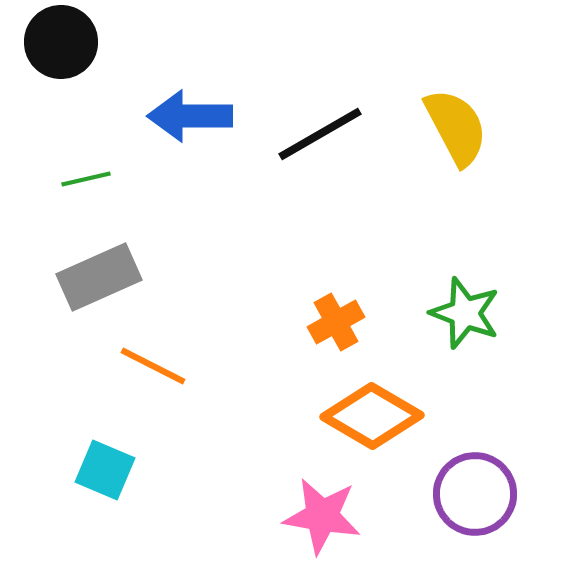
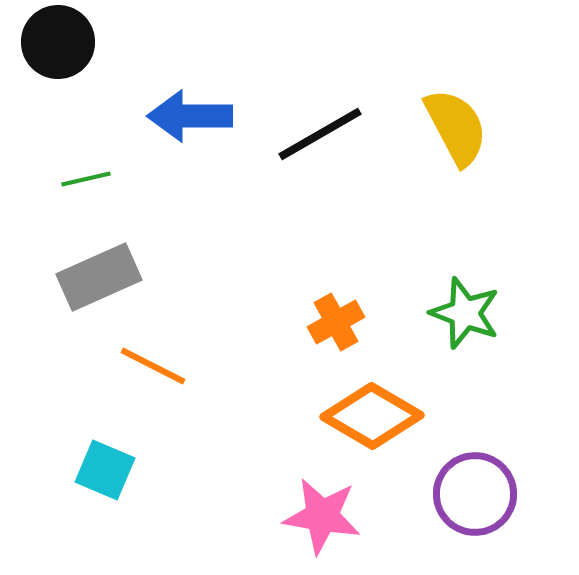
black circle: moved 3 px left
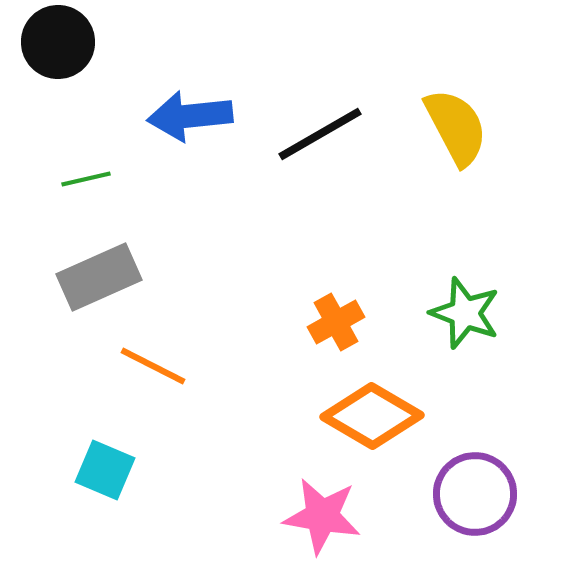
blue arrow: rotated 6 degrees counterclockwise
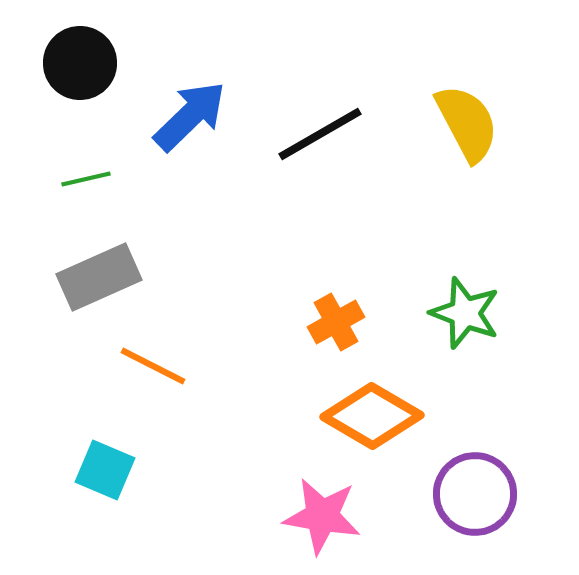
black circle: moved 22 px right, 21 px down
blue arrow: rotated 142 degrees clockwise
yellow semicircle: moved 11 px right, 4 px up
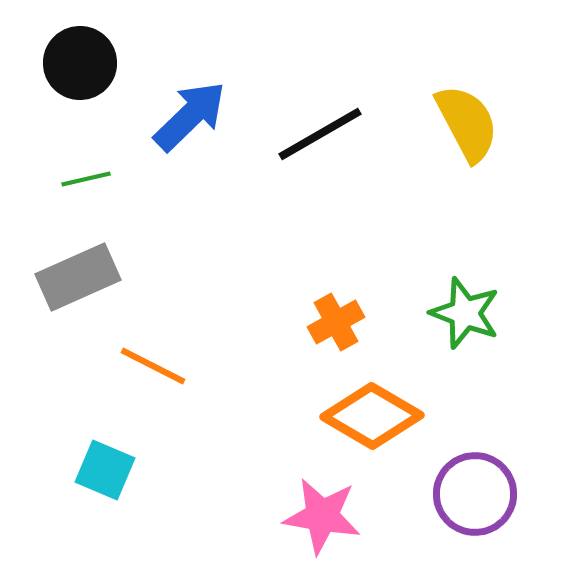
gray rectangle: moved 21 px left
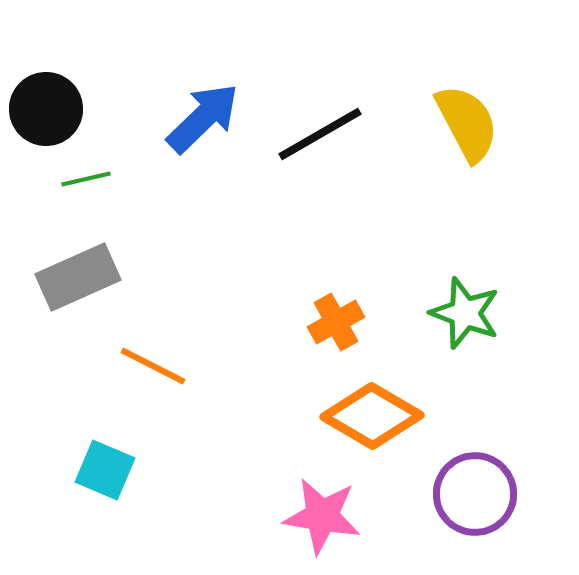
black circle: moved 34 px left, 46 px down
blue arrow: moved 13 px right, 2 px down
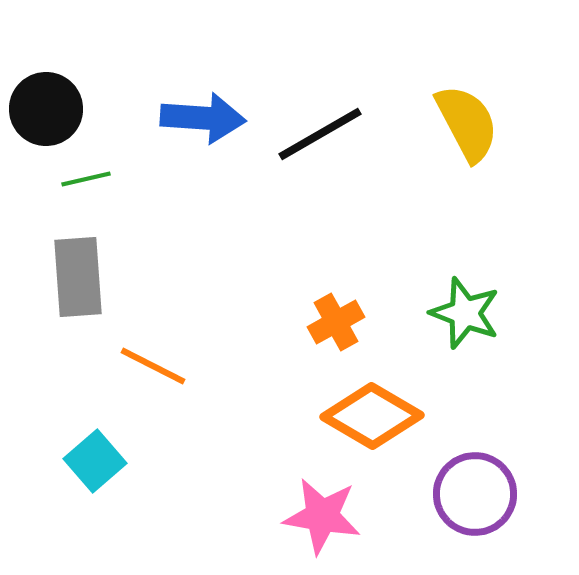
blue arrow: rotated 48 degrees clockwise
gray rectangle: rotated 70 degrees counterclockwise
cyan square: moved 10 px left, 9 px up; rotated 26 degrees clockwise
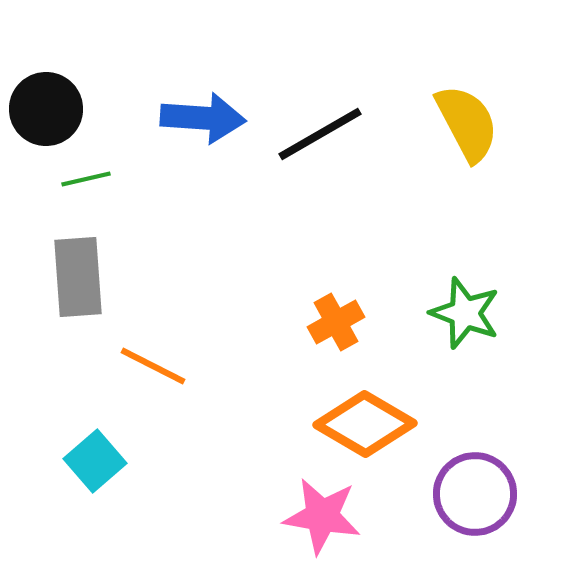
orange diamond: moved 7 px left, 8 px down
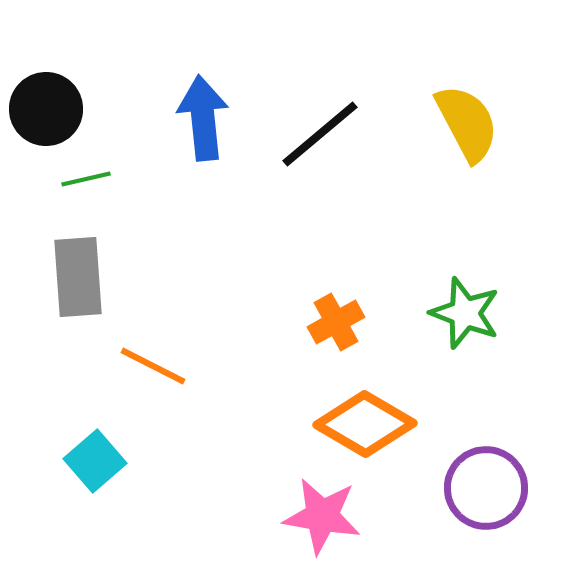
blue arrow: rotated 100 degrees counterclockwise
black line: rotated 10 degrees counterclockwise
purple circle: moved 11 px right, 6 px up
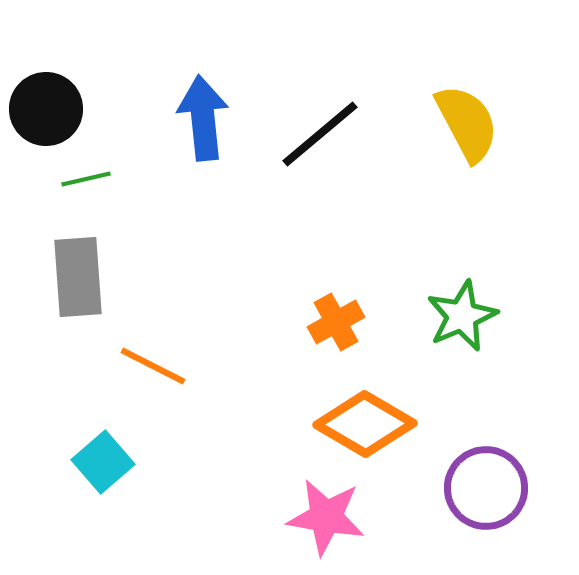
green star: moved 3 px left, 3 px down; rotated 28 degrees clockwise
cyan square: moved 8 px right, 1 px down
pink star: moved 4 px right, 1 px down
